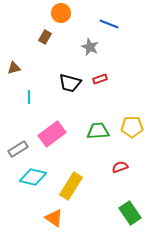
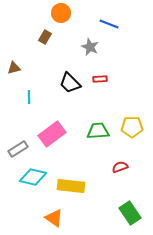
red rectangle: rotated 16 degrees clockwise
black trapezoid: rotated 30 degrees clockwise
yellow rectangle: rotated 64 degrees clockwise
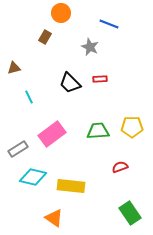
cyan line: rotated 24 degrees counterclockwise
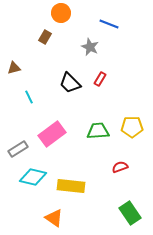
red rectangle: rotated 56 degrees counterclockwise
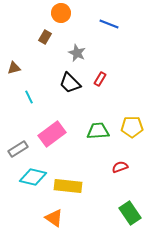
gray star: moved 13 px left, 6 px down
yellow rectangle: moved 3 px left
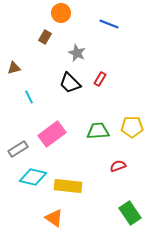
red semicircle: moved 2 px left, 1 px up
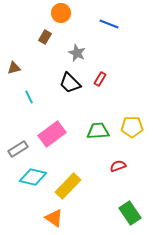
yellow rectangle: rotated 52 degrees counterclockwise
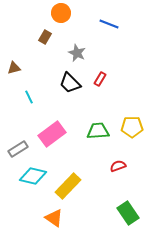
cyan diamond: moved 1 px up
green rectangle: moved 2 px left
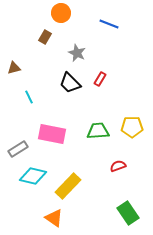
pink rectangle: rotated 48 degrees clockwise
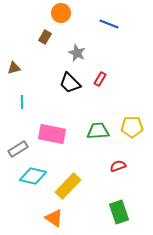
cyan line: moved 7 px left, 5 px down; rotated 24 degrees clockwise
green rectangle: moved 9 px left, 1 px up; rotated 15 degrees clockwise
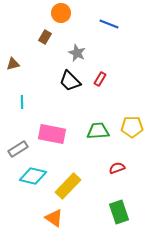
brown triangle: moved 1 px left, 4 px up
black trapezoid: moved 2 px up
red semicircle: moved 1 px left, 2 px down
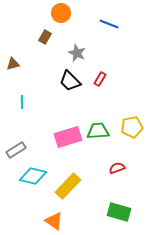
yellow pentagon: rotated 10 degrees counterclockwise
pink rectangle: moved 16 px right, 3 px down; rotated 28 degrees counterclockwise
gray rectangle: moved 2 px left, 1 px down
green rectangle: rotated 55 degrees counterclockwise
orange triangle: moved 3 px down
